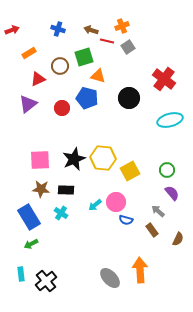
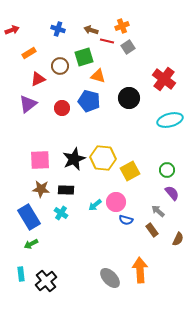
blue pentagon: moved 2 px right, 3 px down
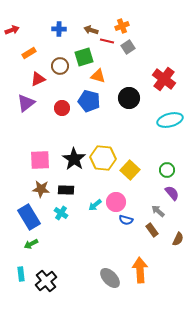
blue cross: moved 1 px right; rotated 16 degrees counterclockwise
purple triangle: moved 2 px left, 1 px up
black star: rotated 15 degrees counterclockwise
yellow square: moved 1 px up; rotated 18 degrees counterclockwise
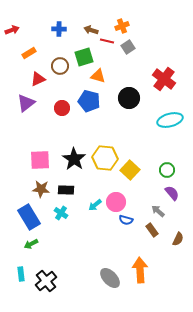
yellow hexagon: moved 2 px right
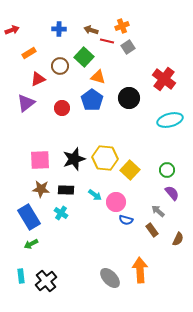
green square: rotated 30 degrees counterclockwise
orange triangle: moved 1 px down
blue pentagon: moved 3 px right, 1 px up; rotated 20 degrees clockwise
black star: rotated 20 degrees clockwise
cyan arrow: moved 10 px up; rotated 104 degrees counterclockwise
cyan rectangle: moved 2 px down
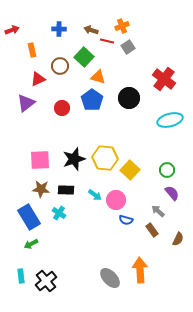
orange rectangle: moved 3 px right, 3 px up; rotated 72 degrees counterclockwise
pink circle: moved 2 px up
cyan cross: moved 2 px left
